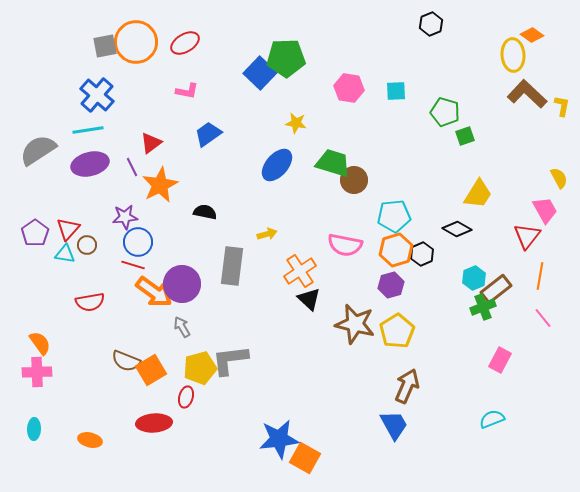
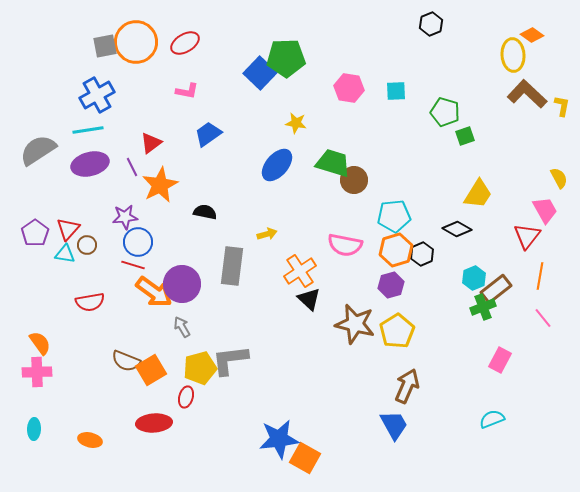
blue cross at (97, 95): rotated 20 degrees clockwise
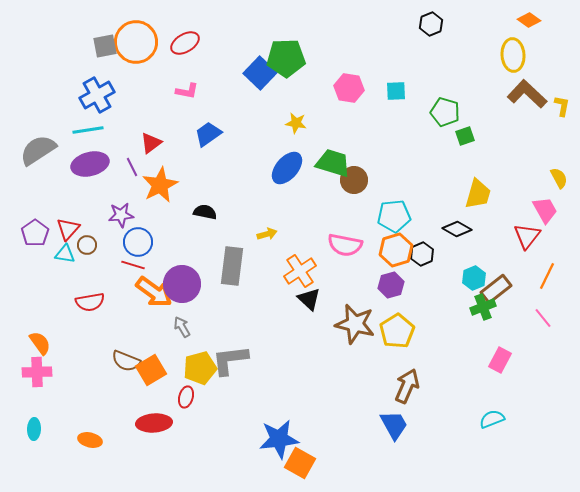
orange diamond at (532, 35): moved 3 px left, 15 px up
blue ellipse at (277, 165): moved 10 px right, 3 px down
yellow trapezoid at (478, 194): rotated 16 degrees counterclockwise
purple star at (125, 217): moved 4 px left, 2 px up
orange line at (540, 276): moved 7 px right; rotated 16 degrees clockwise
orange square at (305, 458): moved 5 px left, 5 px down
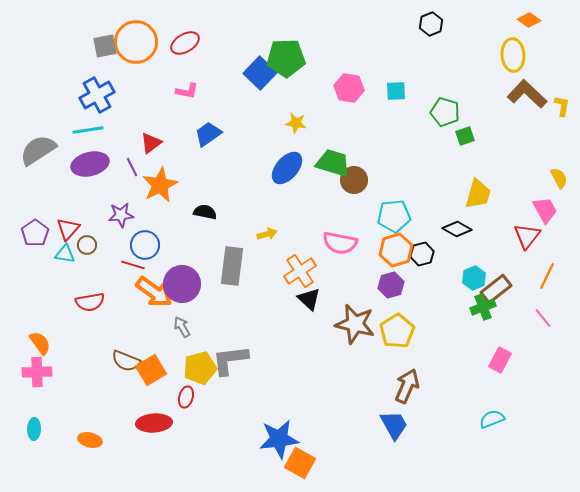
blue circle at (138, 242): moved 7 px right, 3 px down
pink semicircle at (345, 245): moved 5 px left, 2 px up
black hexagon at (422, 254): rotated 10 degrees clockwise
